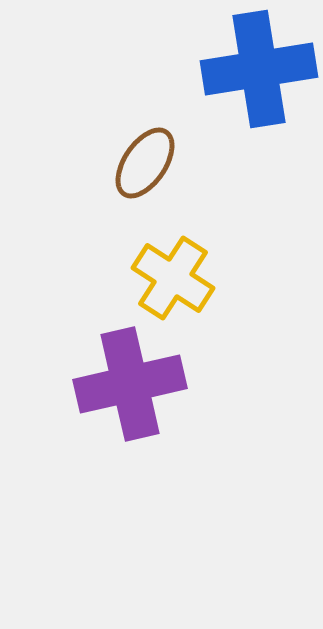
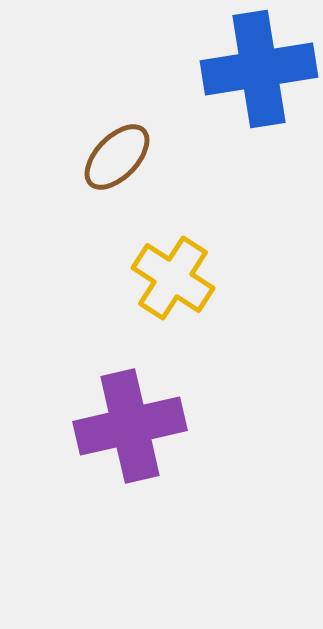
brown ellipse: moved 28 px left, 6 px up; rotated 10 degrees clockwise
purple cross: moved 42 px down
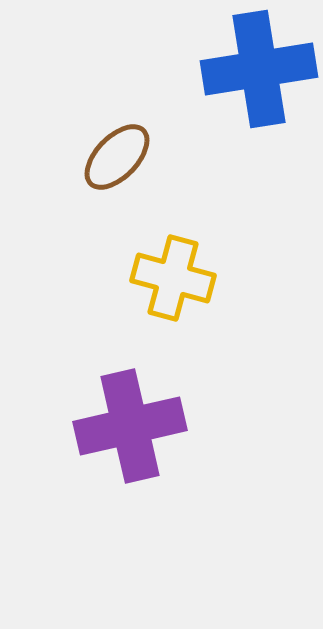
yellow cross: rotated 18 degrees counterclockwise
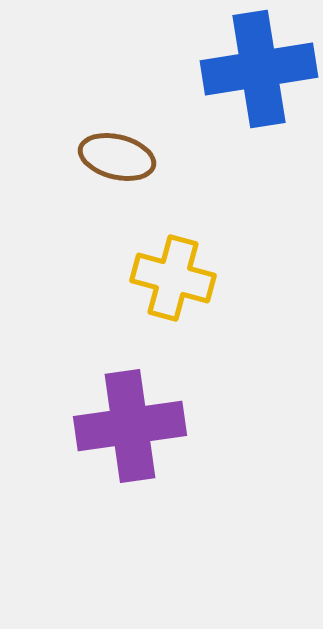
brown ellipse: rotated 60 degrees clockwise
purple cross: rotated 5 degrees clockwise
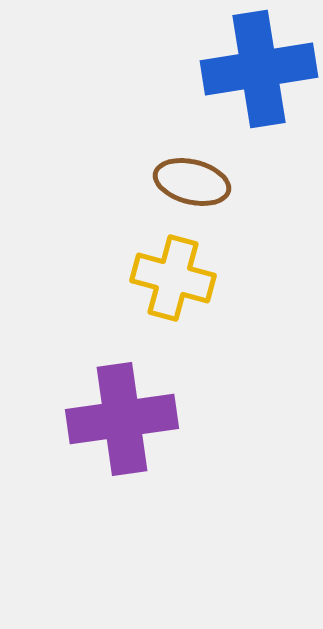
brown ellipse: moved 75 px right, 25 px down
purple cross: moved 8 px left, 7 px up
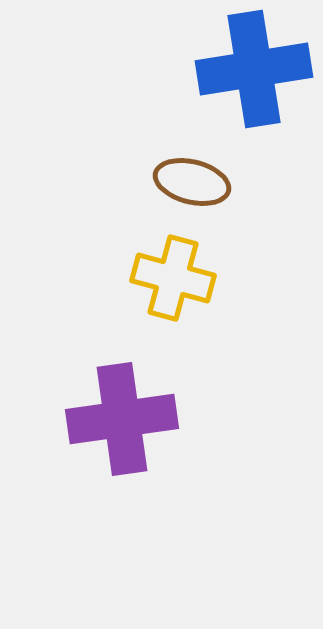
blue cross: moved 5 px left
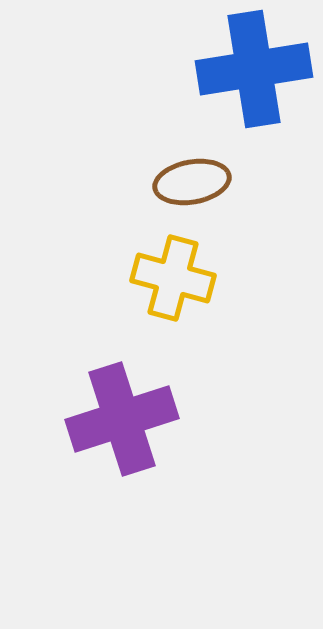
brown ellipse: rotated 24 degrees counterclockwise
purple cross: rotated 10 degrees counterclockwise
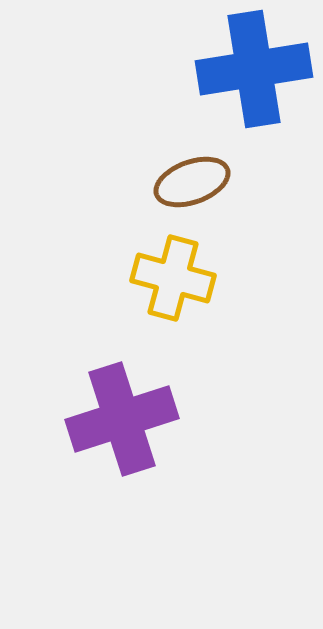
brown ellipse: rotated 10 degrees counterclockwise
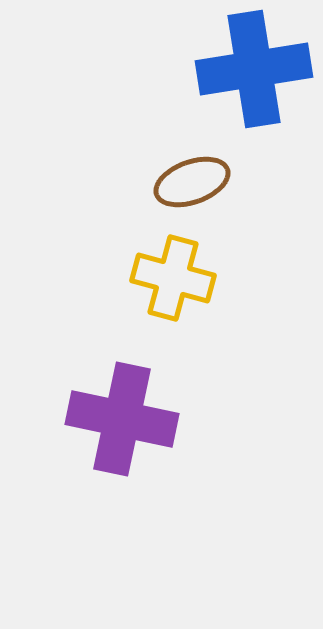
purple cross: rotated 30 degrees clockwise
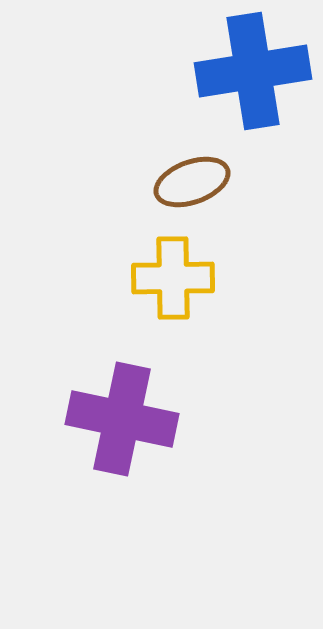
blue cross: moved 1 px left, 2 px down
yellow cross: rotated 16 degrees counterclockwise
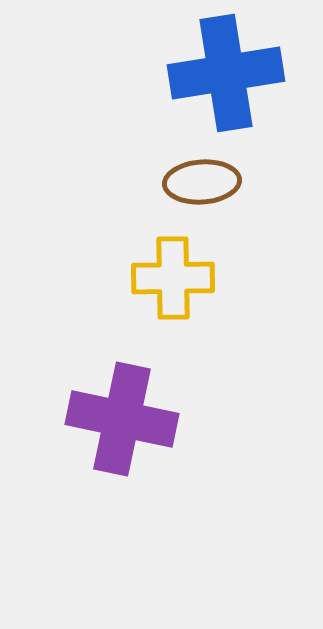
blue cross: moved 27 px left, 2 px down
brown ellipse: moved 10 px right; rotated 16 degrees clockwise
